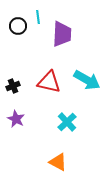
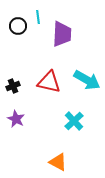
cyan cross: moved 7 px right, 1 px up
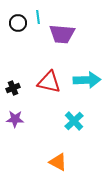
black circle: moved 3 px up
purple trapezoid: rotated 92 degrees clockwise
cyan arrow: rotated 32 degrees counterclockwise
black cross: moved 2 px down
purple star: moved 1 px left; rotated 24 degrees counterclockwise
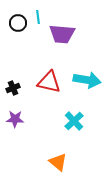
cyan arrow: rotated 12 degrees clockwise
orange triangle: rotated 12 degrees clockwise
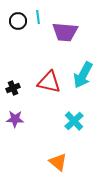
black circle: moved 2 px up
purple trapezoid: moved 3 px right, 2 px up
cyan arrow: moved 4 px left, 5 px up; rotated 108 degrees clockwise
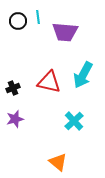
purple star: rotated 18 degrees counterclockwise
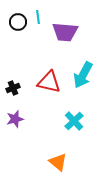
black circle: moved 1 px down
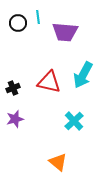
black circle: moved 1 px down
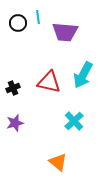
purple star: moved 4 px down
